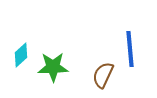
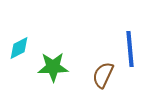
cyan diamond: moved 2 px left, 7 px up; rotated 15 degrees clockwise
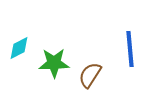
green star: moved 1 px right, 4 px up
brown semicircle: moved 13 px left; rotated 8 degrees clockwise
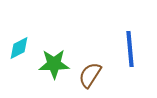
green star: moved 1 px down
